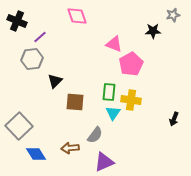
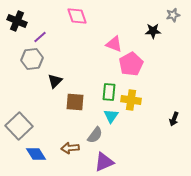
cyan triangle: moved 2 px left, 3 px down
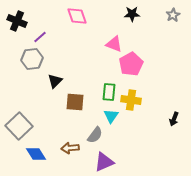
gray star: rotated 16 degrees counterclockwise
black star: moved 21 px left, 17 px up
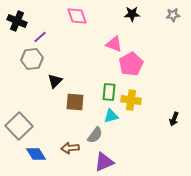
gray star: rotated 24 degrees clockwise
cyan triangle: rotated 42 degrees clockwise
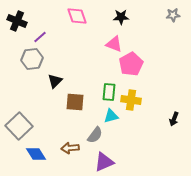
black star: moved 11 px left, 3 px down
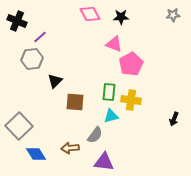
pink diamond: moved 13 px right, 2 px up; rotated 10 degrees counterclockwise
purple triangle: rotated 30 degrees clockwise
